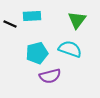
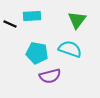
cyan pentagon: rotated 25 degrees clockwise
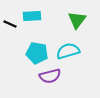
cyan semicircle: moved 2 px left, 2 px down; rotated 35 degrees counterclockwise
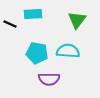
cyan rectangle: moved 1 px right, 2 px up
cyan semicircle: rotated 20 degrees clockwise
purple semicircle: moved 1 px left, 3 px down; rotated 15 degrees clockwise
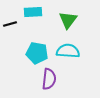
cyan rectangle: moved 2 px up
green triangle: moved 9 px left
black line: rotated 40 degrees counterclockwise
purple semicircle: rotated 85 degrees counterclockwise
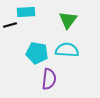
cyan rectangle: moved 7 px left
black line: moved 1 px down
cyan semicircle: moved 1 px left, 1 px up
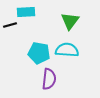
green triangle: moved 2 px right, 1 px down
cyan pentagon: moved 2 px right
